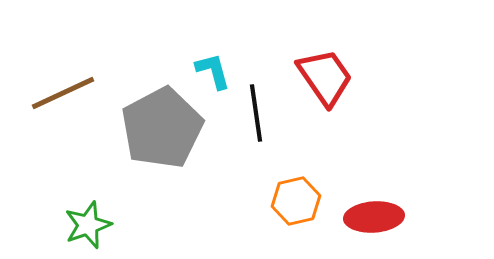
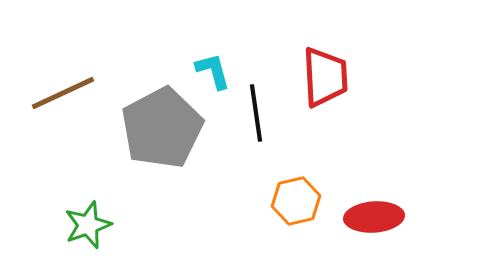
red trapezoid: rotated 32 degrees clockwise
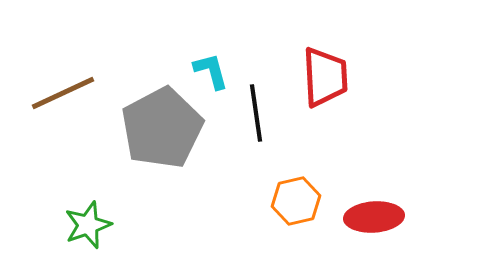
cyan L-shape: moved 2 px left
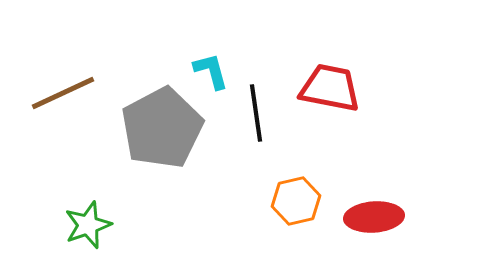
red trapezoid: moved 5 px right, 11 px down; rotated 76 degrees counterclockwise
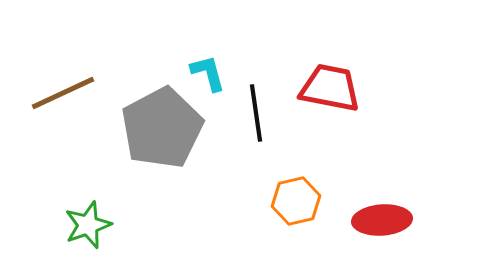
cyan L-shape: moved 3 px left, 2 px down
red ellipse: moved 8 px right, 3 px down
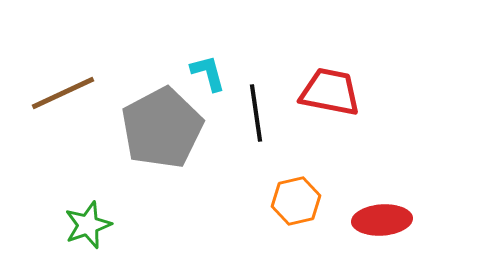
red trapezoid: moved 4 px down
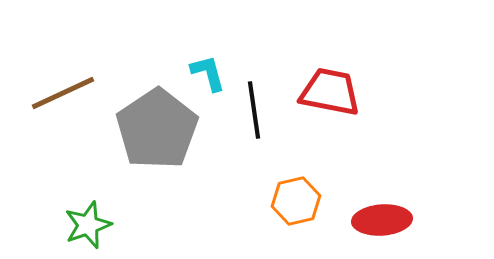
black line: moved 2 px left, 3 px up
gray pentagon: moved 5 px left, 1 px down; rotated 6 degrees counterclockwise
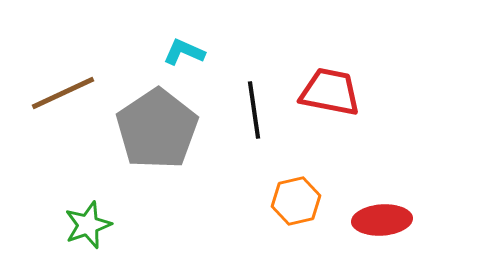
cyan L-shape: moved 24 px left, 21 px up; rotated 51 degrees counterclockwise
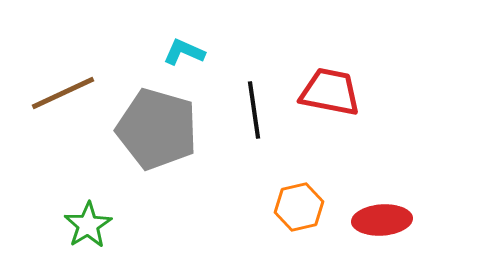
gray pentagon: rotated 22 degrees counterclockwise
orange hexagon: moved 3 px right, 6 px down
green star: rotated 12 degrees counterclockwise
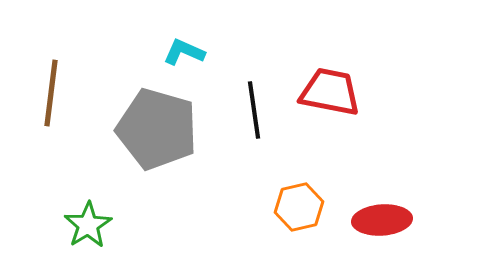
brown line: moved 12 px left; rotated 58 degrees counterclockwise
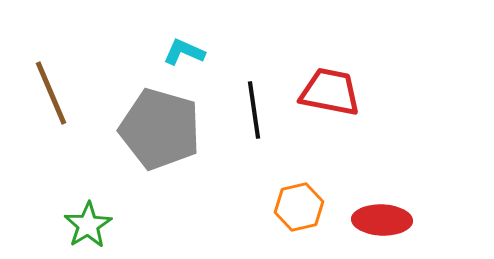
brown line: rotated 30 degrees counterclockwise
gray pentagon: moved 3 px right
red ellipse: rotated 6 degrees clockwise
